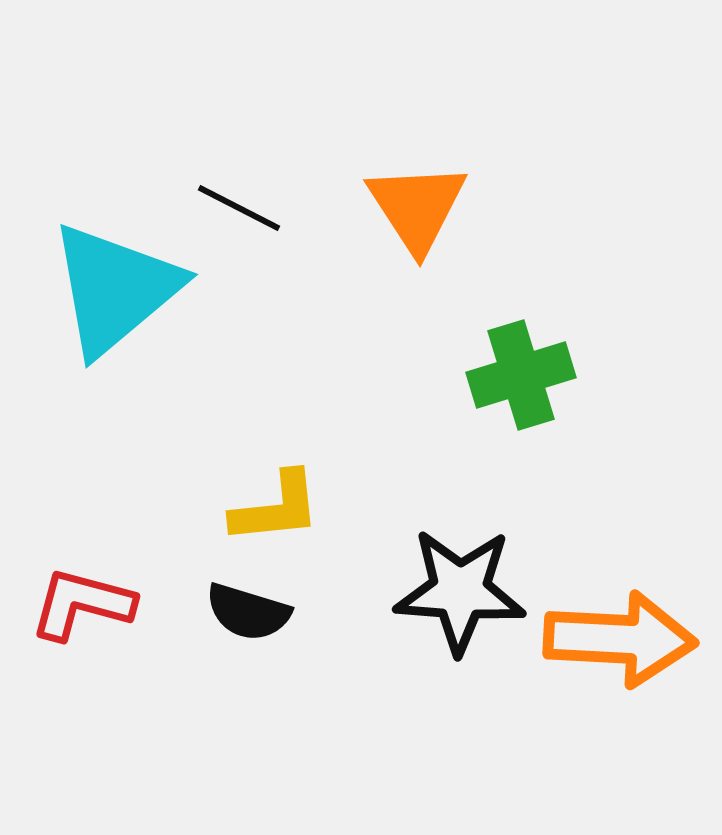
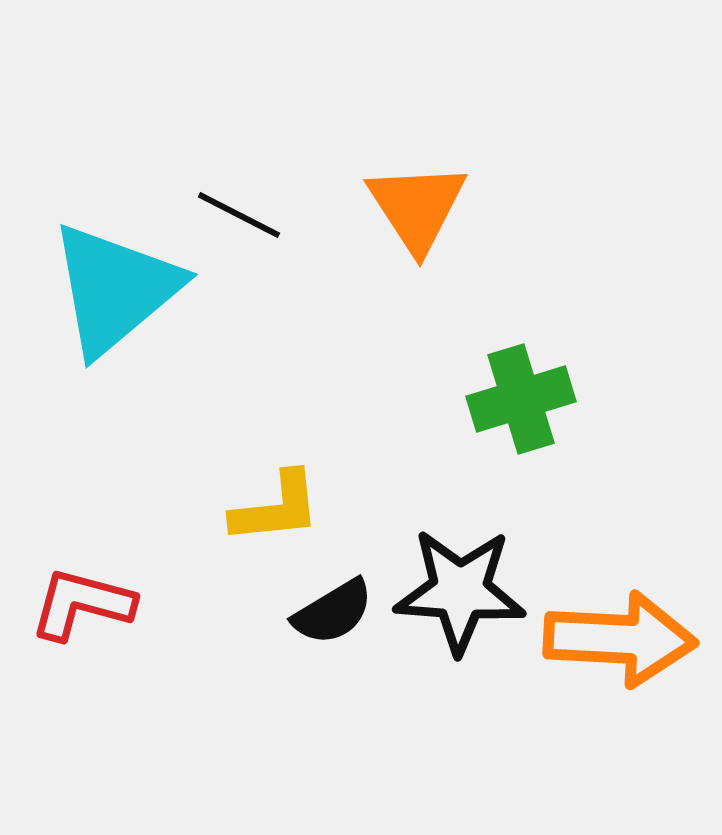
black line: moved 7 px down
green cross: moved 24 px down
black semicircle: moved 85 px right; rotated 48 degrees counterclockwise
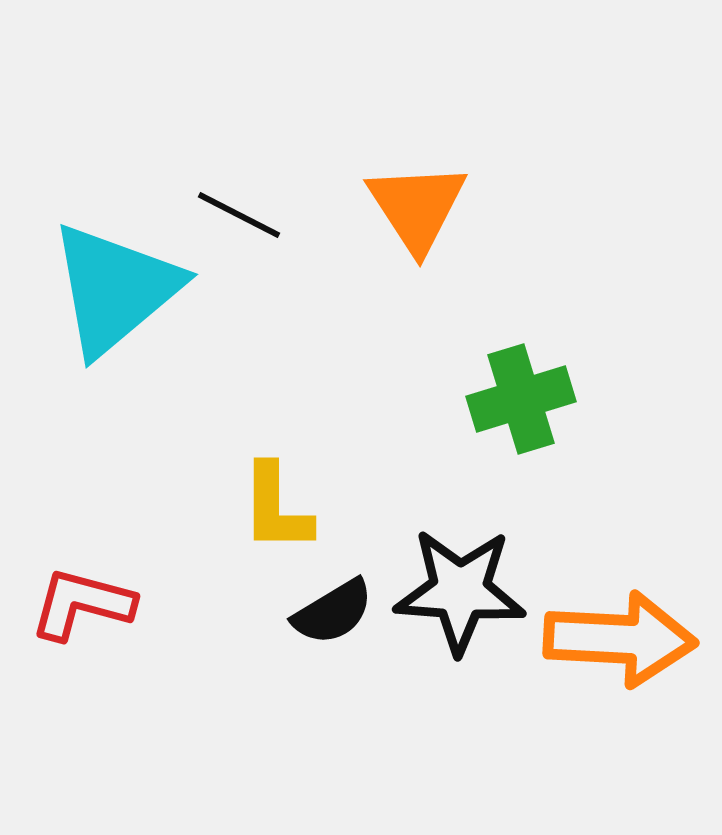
yellow L-shape: rotated 96 degrees clockwise
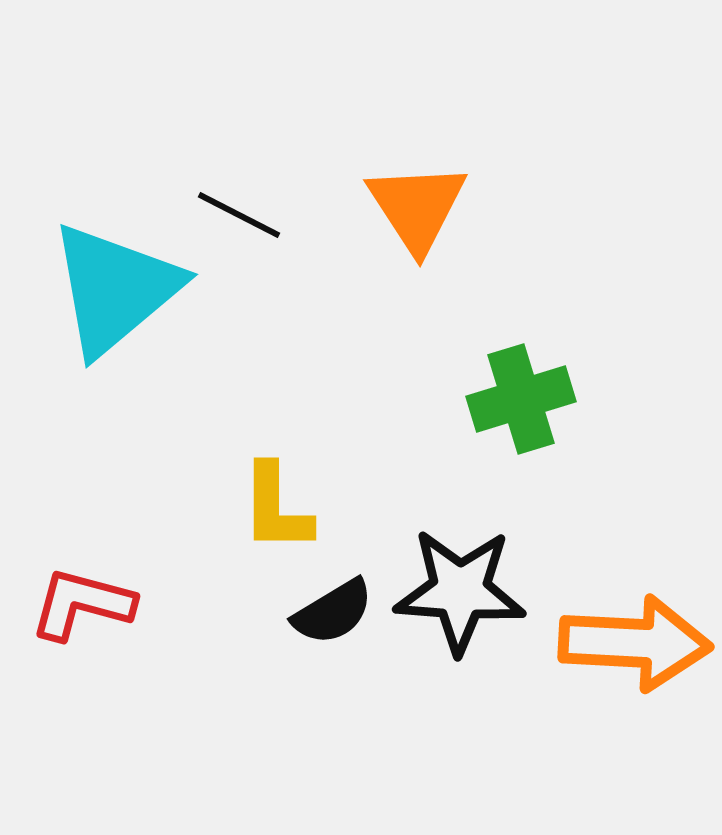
orange arrow: moved 15 px right, 4 px down
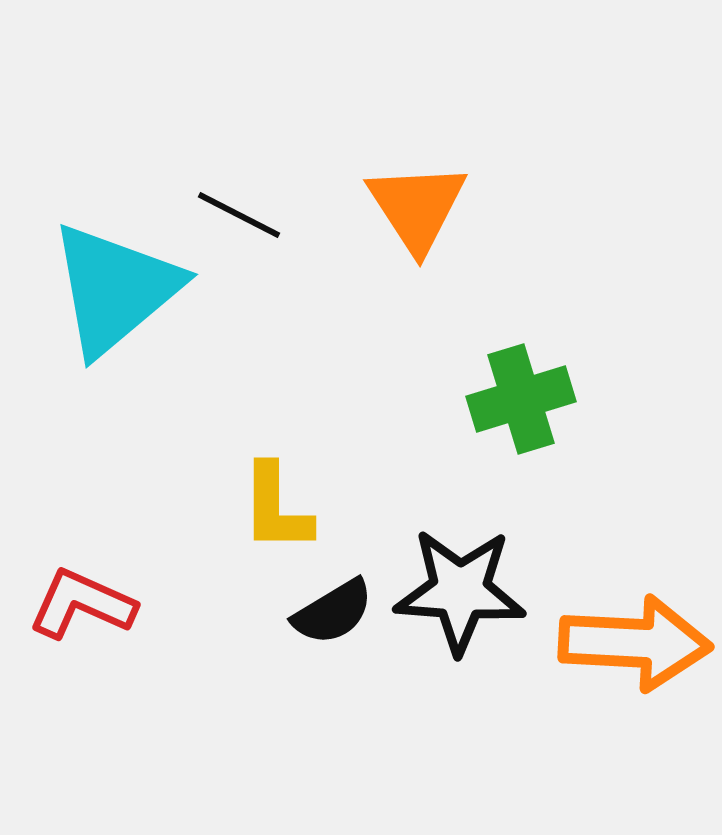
red L-shape: rotated 9 degrees clockwise
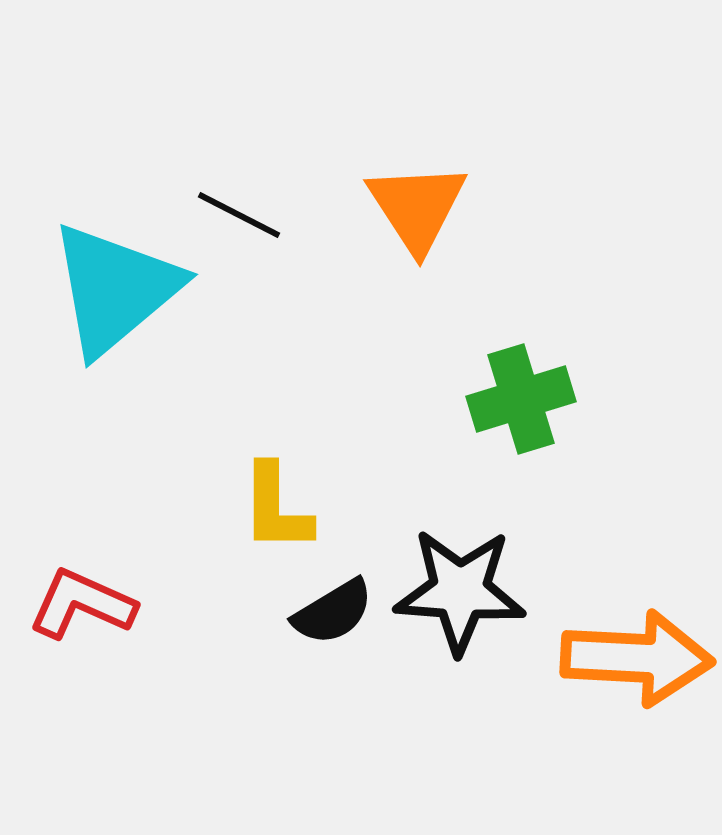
orange arrow: moved 2 px right, 15 px down
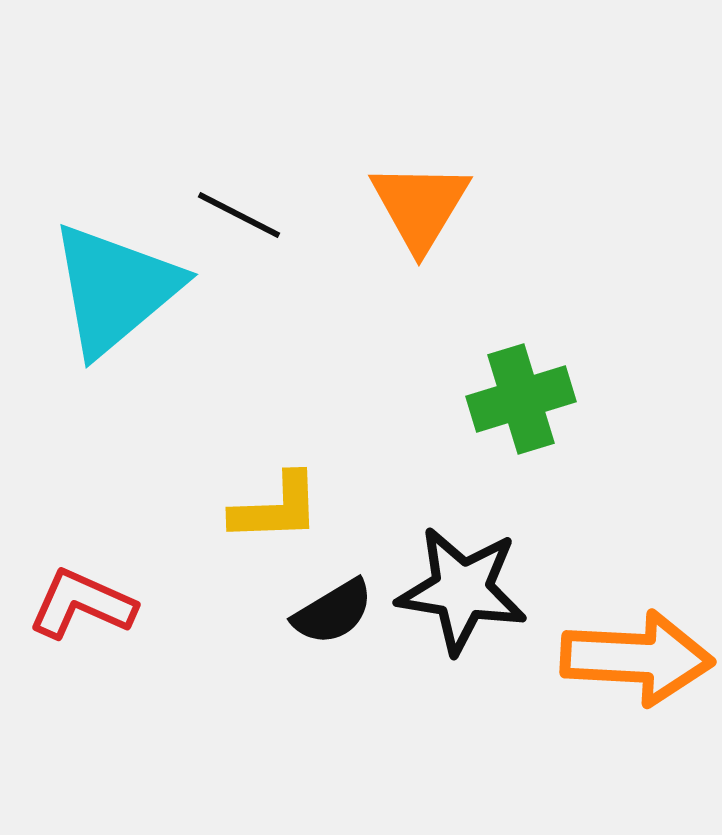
orange triangle: moved 3 px right, 1 px up; rotated 4 degrees clockwise
yellow L-shape: rotated 92 degrees counterclockwise
black star: moved 2 px right, 1 px up; rotated 5 degrees clockwise
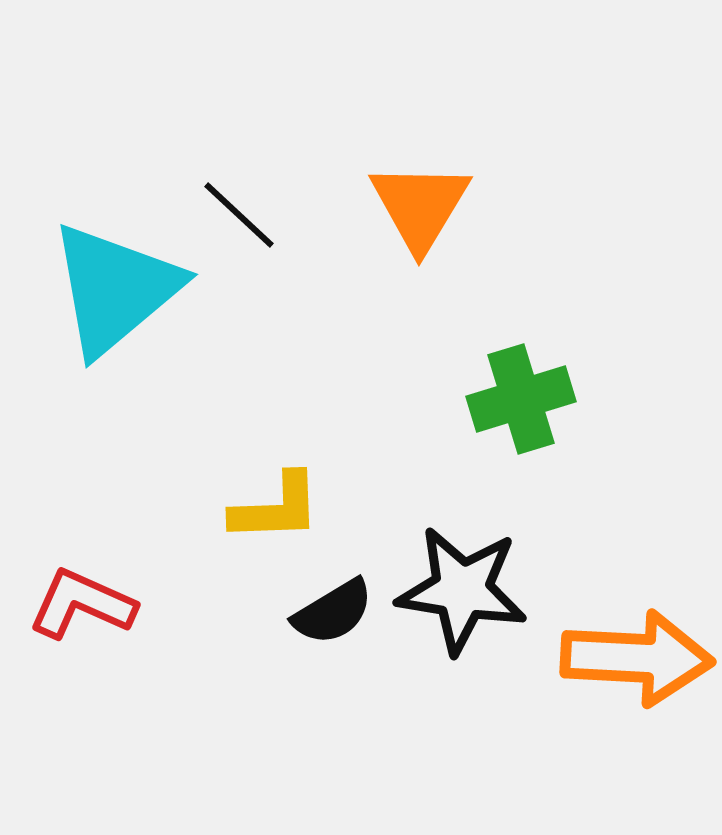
black line: rotated 16 degrees clockwise
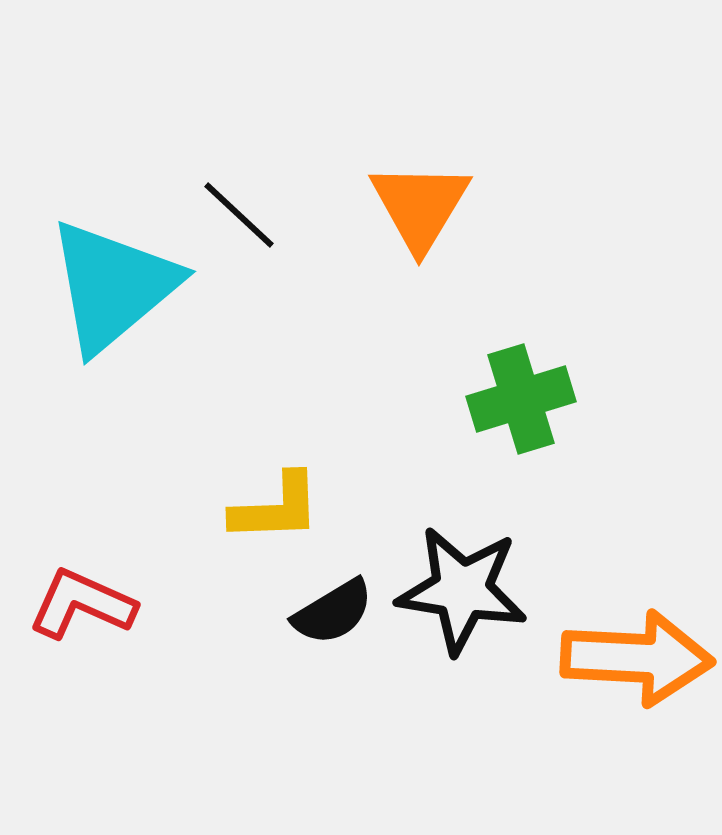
cyan triangle: moved 2 px left, 3 px up
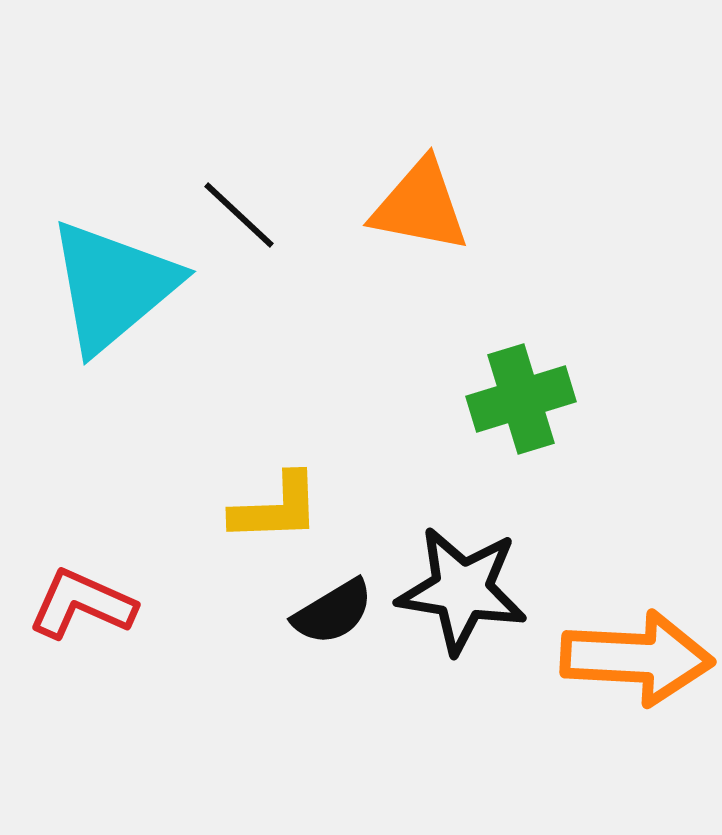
orange triangle: rotated 50 degrees counterclockwise
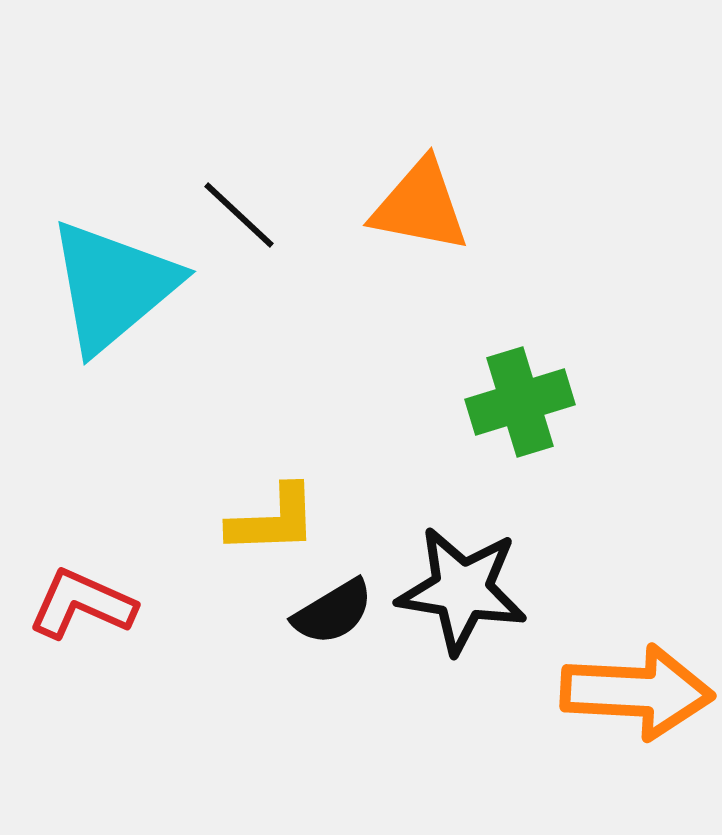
green cross: moved 1 px left, 3 px down
yellow L-shape: moved 3 px left, 12 px down
orange arrow: moved 34 px down
